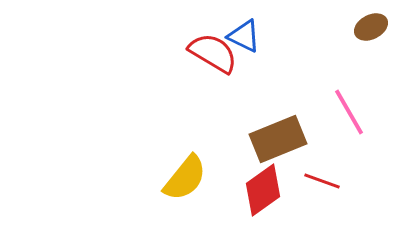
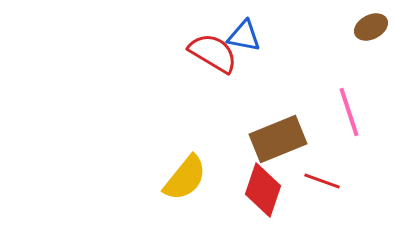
blue triangle: rotated 15 degrees counterclockwise
pink line: rotated 12 degrees clockwise
red diamond: rotated 36 degrees counterclockwise
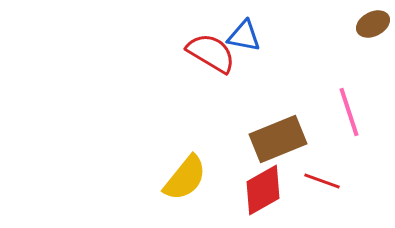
brown ellipse: moved 2 px right, 3 px up
red semicircle: moved 2 px left
red diamond: rotated 42 degrees clockwise
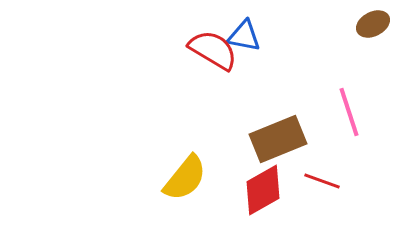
red semicircle: moved 2 px right, 3 px up
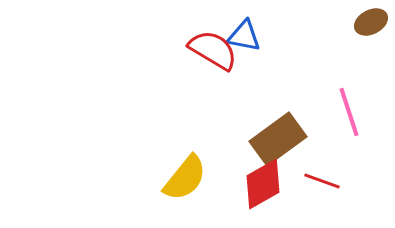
brown ellipse: moved 2 px left, 2 px up
brown rectangle: rotated 14 degrees counterclockwise
red diamond: moved 6 px up
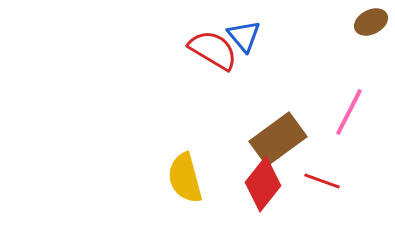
blue triangle: rotated 39 degrees clockwise
pink line: rotated 45 degrees clockwise
yellow semicircle: rotated 126 degrees clockwise
red diamond: rotated 22 degrees counterclockwise
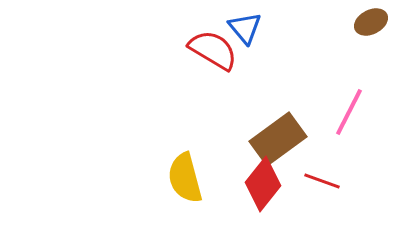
blue triangle: moved 1 px right, 8 px up
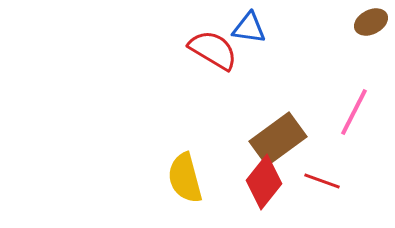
blue triangle: moved 4 px right; rotated 42 degrees counterclockwise
pink line: moved 5 px right
red diamond: moved 1 px right, 2 px up
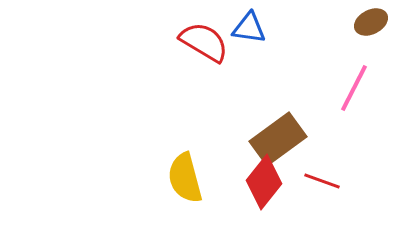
red semicircle: moved 9 px left, 8 px up
pink line: moved 24 px up
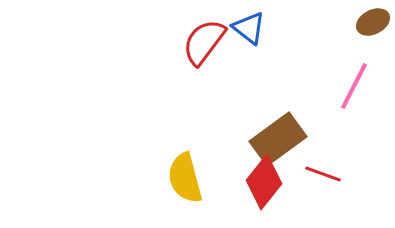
brown ellipse: moved 2 px right
blue triangle: rotated 30 degrees clockwise
red semicircle: rotated 84 degrees counterclockwise
pink line: moved 2 px up
red line: moved 1 px right, 7 px up
